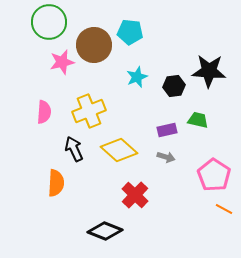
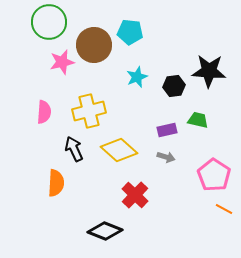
yellow cross: rotated 8 degrees clockwise
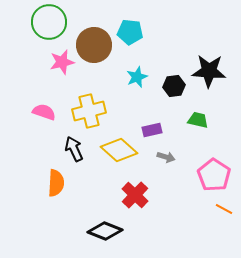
pink semicircle: rotated 75 degrees counterclockwise
purple rectangle: moved 15 px left
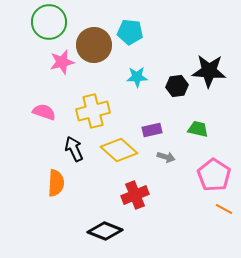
cyan star: rotated 20 degrees clockwise
black hexagon: moved 3 px right
yellow cross: moved 4 px right
green trapezoid: moved 9 px down
red cross: rotated 24 degrees clockwise
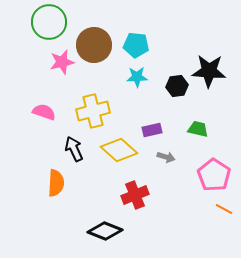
cyan pentagon: moved 6 px right, 13 px down
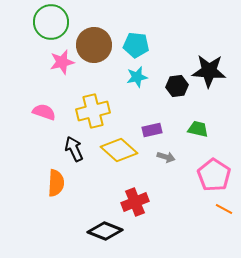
green circle: moved 2 px right
cyan star: rotated 10 degrees counterclockwise
red cross: moved 7 px down
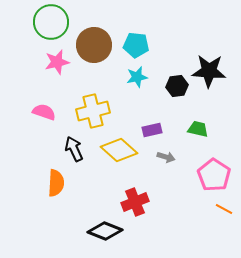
pink star: moved 5 px left
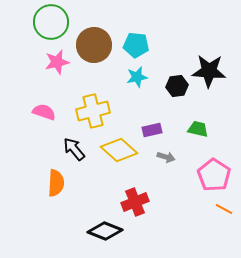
black arrow: rotated 15 degrees counterclockwise
